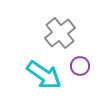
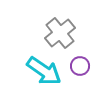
cyan arrow: moved 4 px up
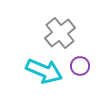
cyan arrow: rotated 12 degrees counterclockwise
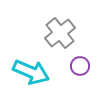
cyan arrow: moved 13 px left, 1 px down
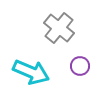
gray cross: moved 1 px left, 5 px up; rotated 12 degrees counterclockwise
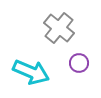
purple circle: moved 1 px left, 3 px up
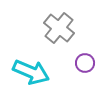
purple circle: moved 6 px right
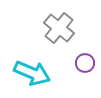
cyan arrow: moved 1 px right, 1 px down
